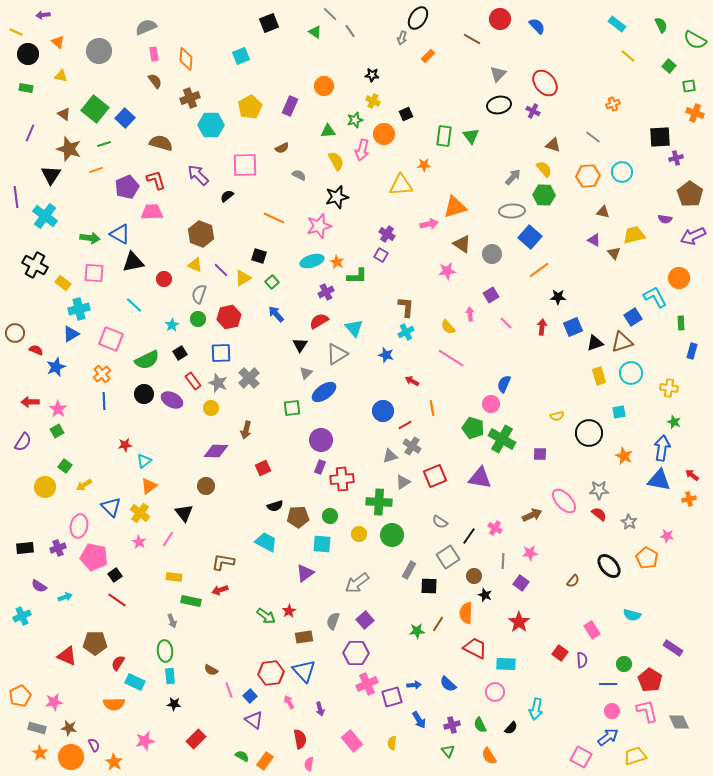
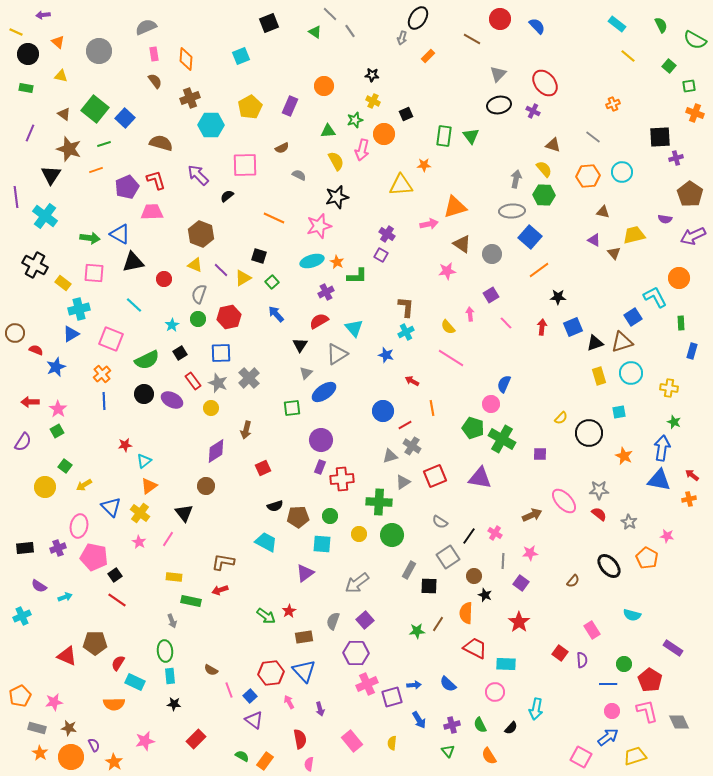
gray arrow at (513, 177): moved 3 px right, 2 px down; rotated 30 degrees counterclockwise
yellow semicircle at (557, 416): moved 4 px right, 2 px down; rotated 32 degrees counterclockwise
purple diamond at (216, 451): rotated 35 degrees counterclockwise
pink cross at (495, 528): moved 5 px down
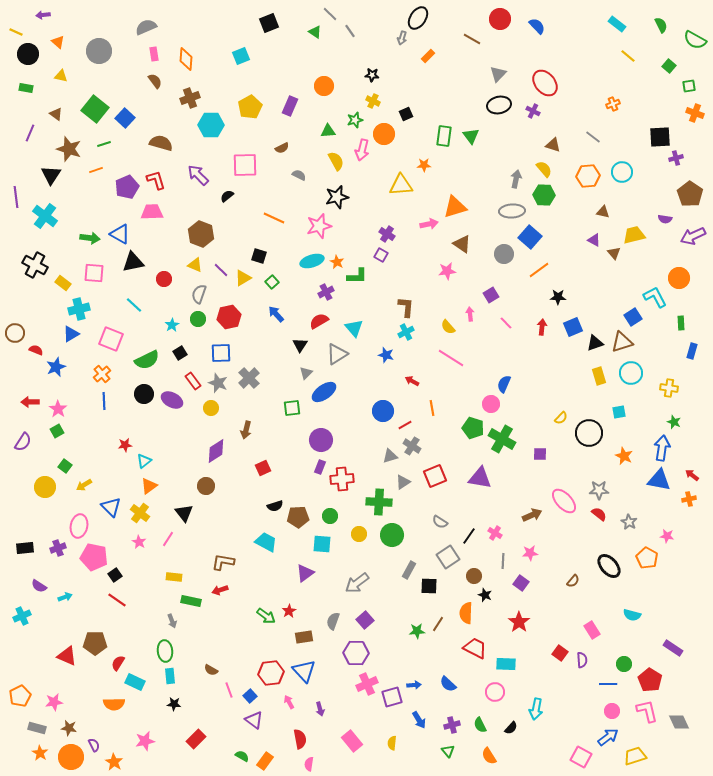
brown triangle at (64, 114): moved 8 px left
gray circle at (492, 254): moved 12 px right
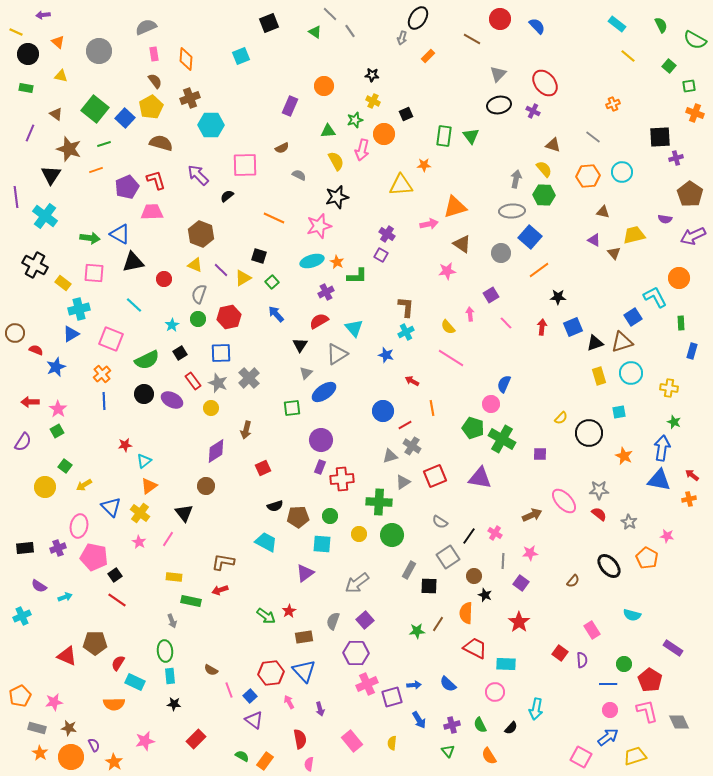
yellow pentagon at (250, 107): moved 99 px left
gray circle at (504, 254): moved 3 px left, 1 px up
pink circle at (612, 711): moved 2 px left, 1 px up
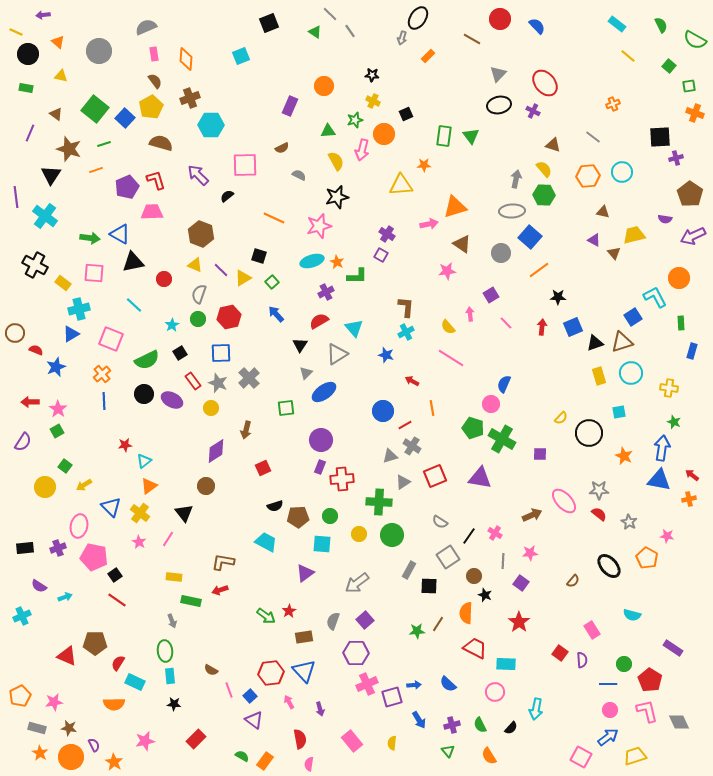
green square at (292, 408): moved 6 px left
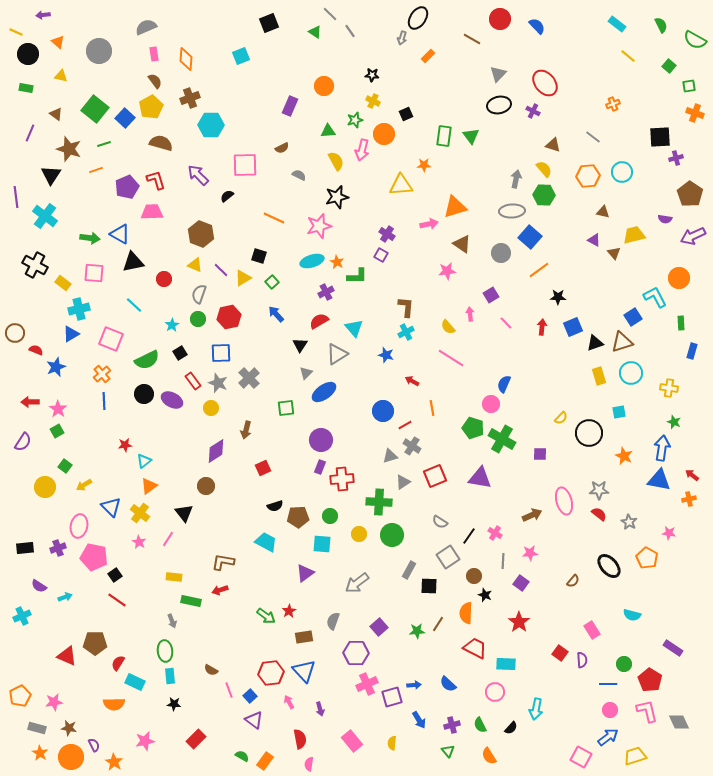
pink ellipse at (564, 501): rotated 28 degrees clockwise
pink star at (667, 536): moved 2 px right, 3 px up
purple square at (365, 620): moved 14 px right, 7 px down
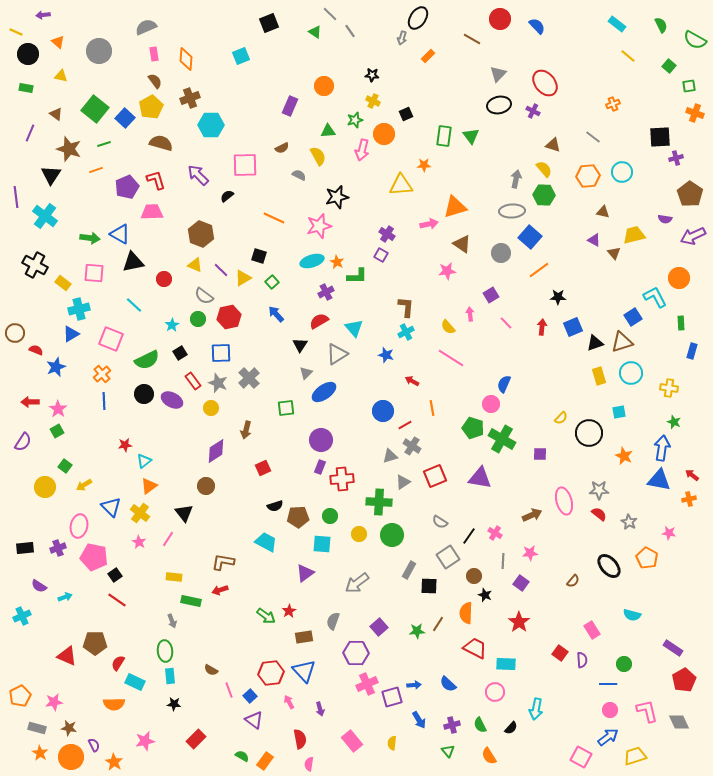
yellow semicircle at (336, 161): moved 18 px left, 5 px up
gray semicircle at (199, 294): moved 5 px right, 2 px down; rotated 72 degrees counterclockwise
red pentagon at (650, 680): moved 34 px right; rotated 10 degrees clockwise
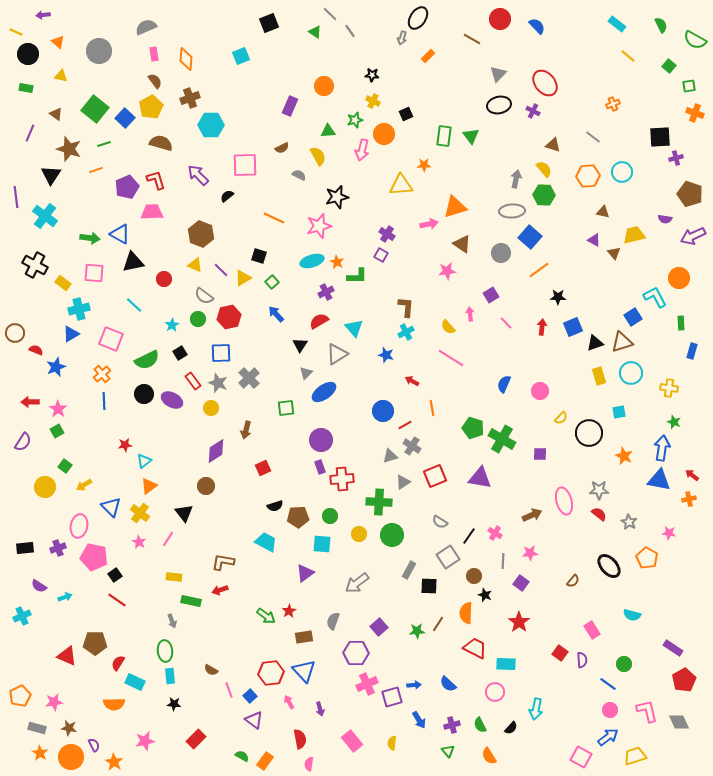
brown pentagon at (690, 194): rotated 15 degrees counterclockwise
pink circle at (491, 404): moved 49 px right, 13 px up
purple rectangle at (320, 467): rotated 40 degrees counterclockwise
blue line at (608, 684): rotated 36 degrees clockwise
